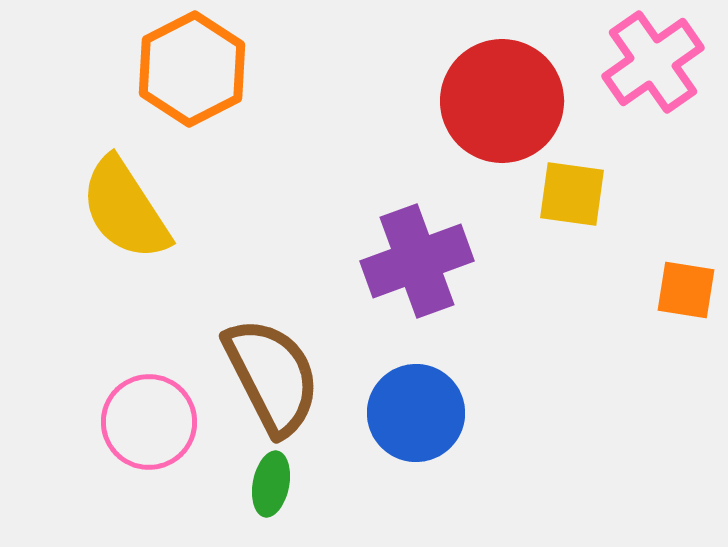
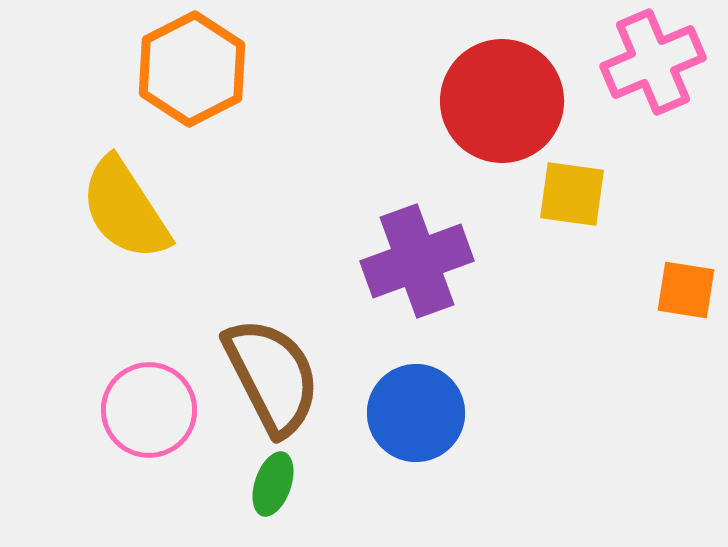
pink cross: rotated 12 degrees clockwise
pink circle: moved 12 px up
green ellipse: moved 2 px right; rotated 8 degrees clockwise
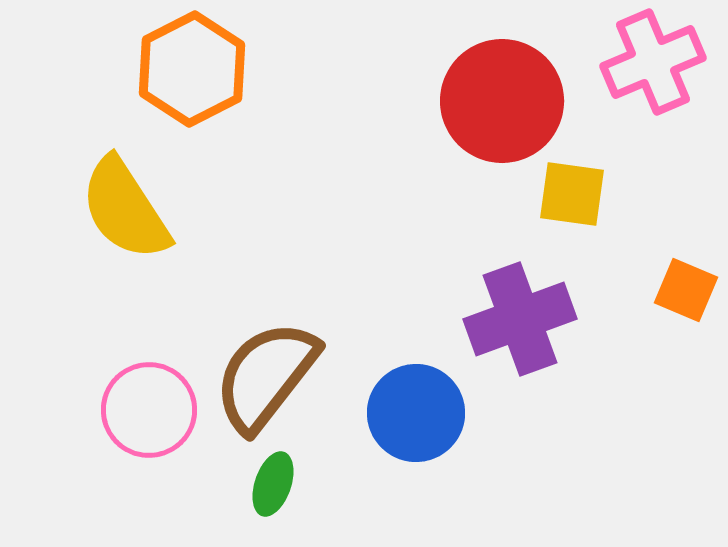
purple cross: moved 103 px right, 58 px down
orange square: rotated 14 degrees clockwise
brown semicircle: moved 6 px left; rotated 115 degrees counterclockwise
